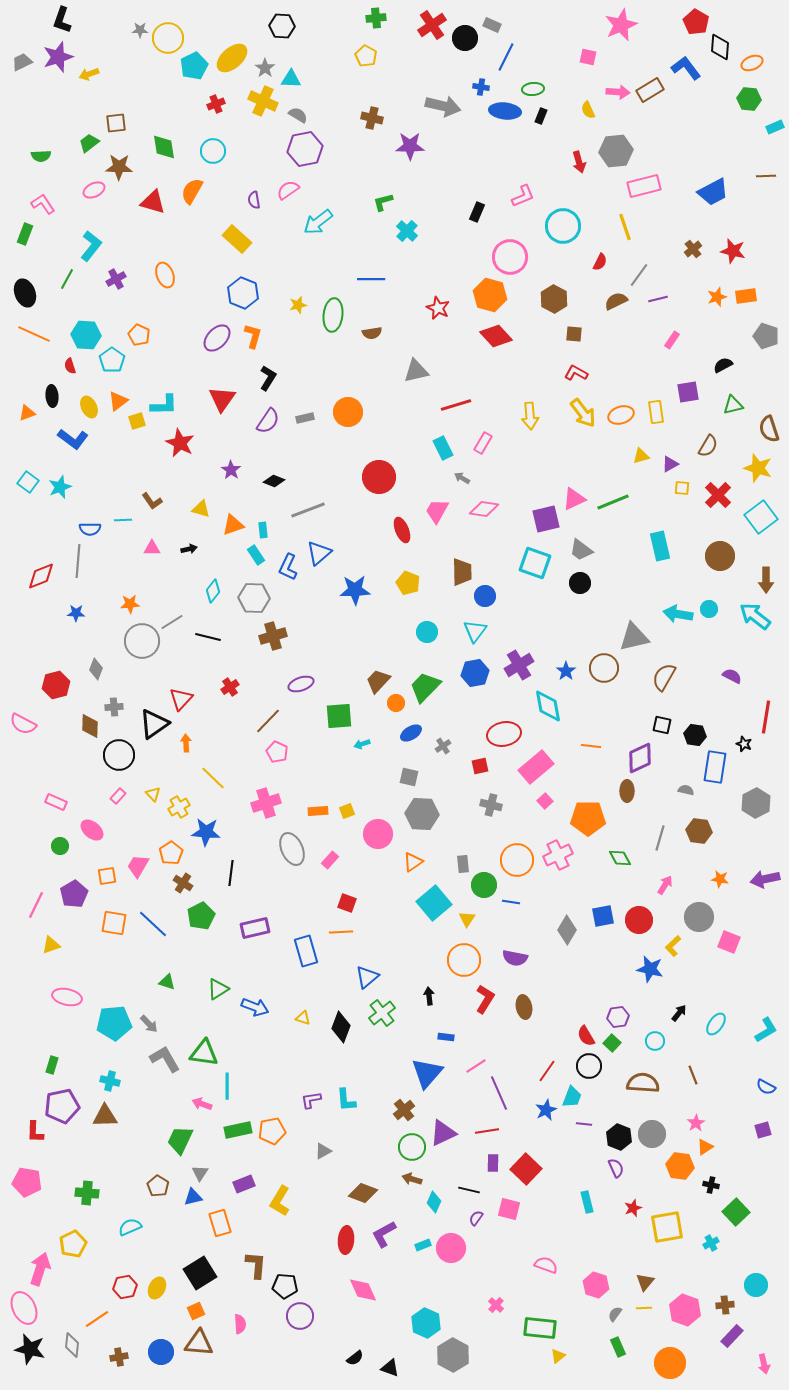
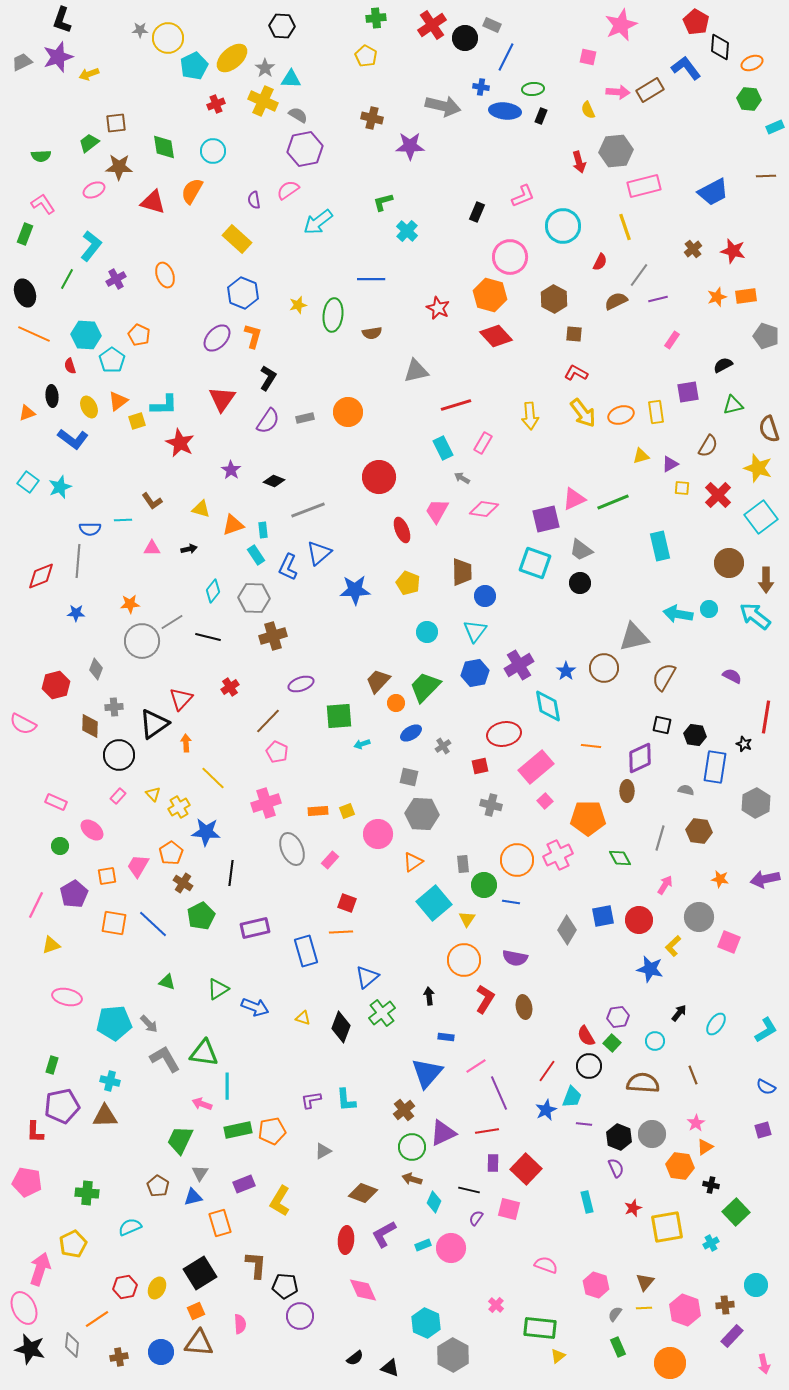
brown circle at (720, 556): moved 9 px right, 7 px down
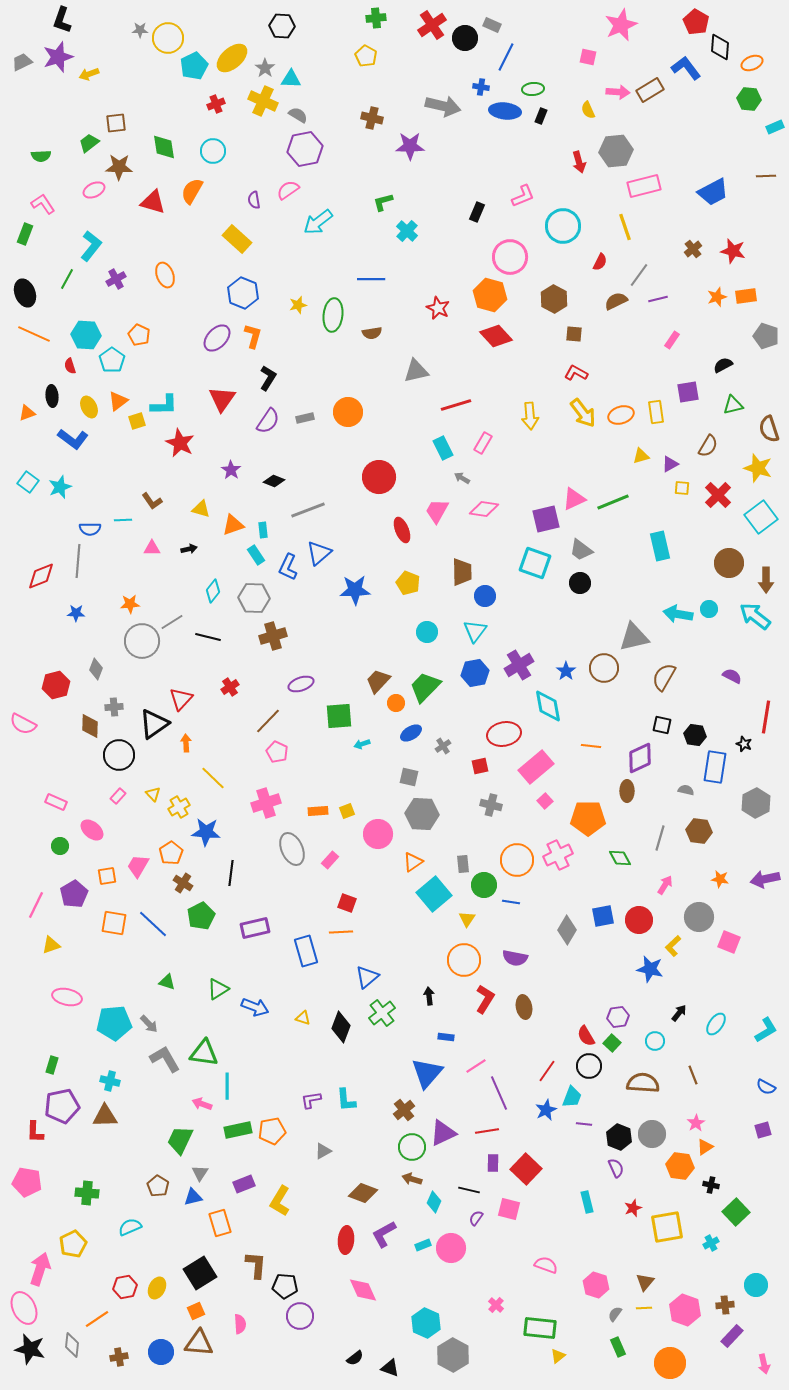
cyan square at (434, 903): moved 9 px up
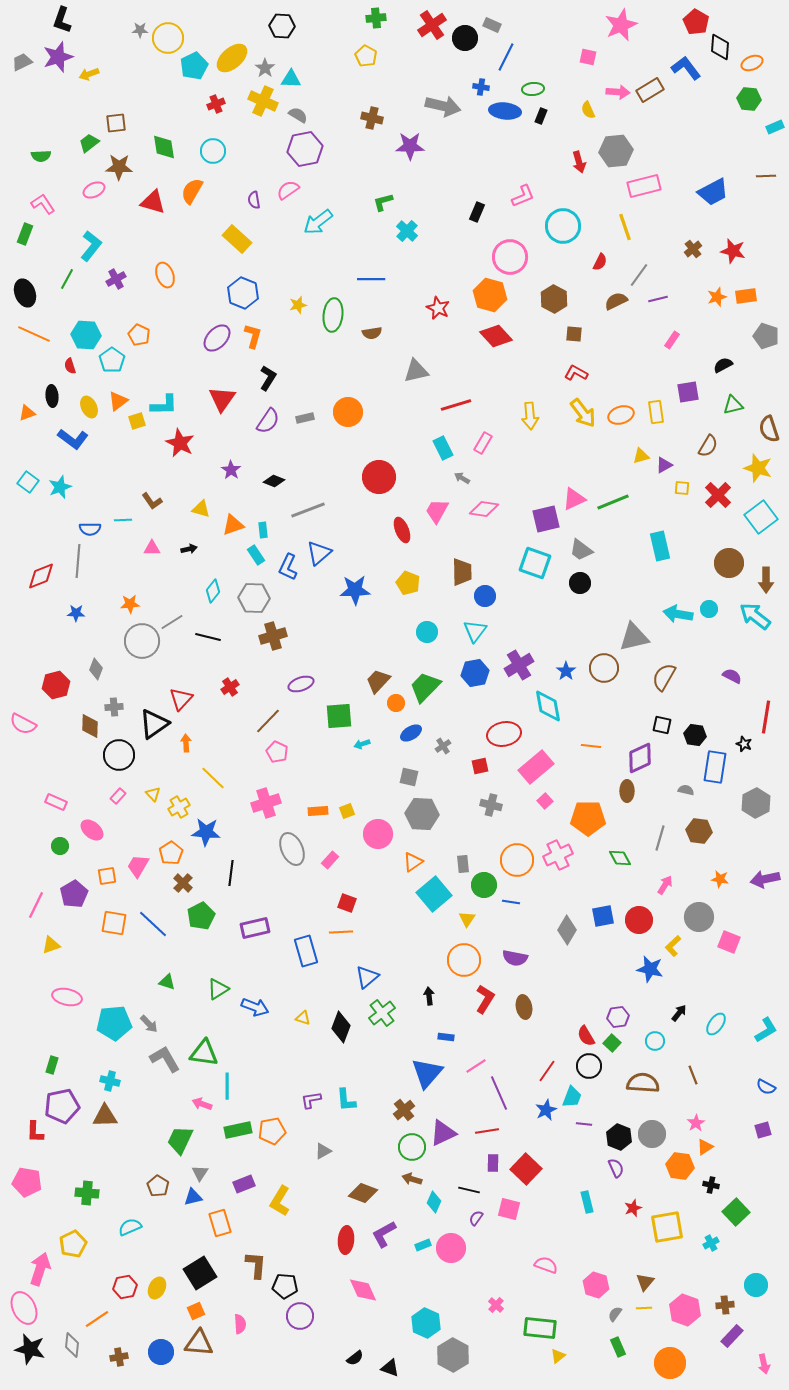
purple triangle at (670, 464): moved 6 px left, 1 px down
brown cross at (183, 883): rotated 12 degrees clockwise
